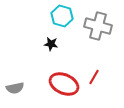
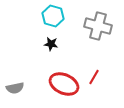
cyan hexagon: moved 9 px left
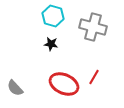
gray cross: moved 5 px left, 1 px down
gray semicircle: rotated 60 degrees clockwise
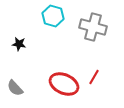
black star: moved 32 px left
